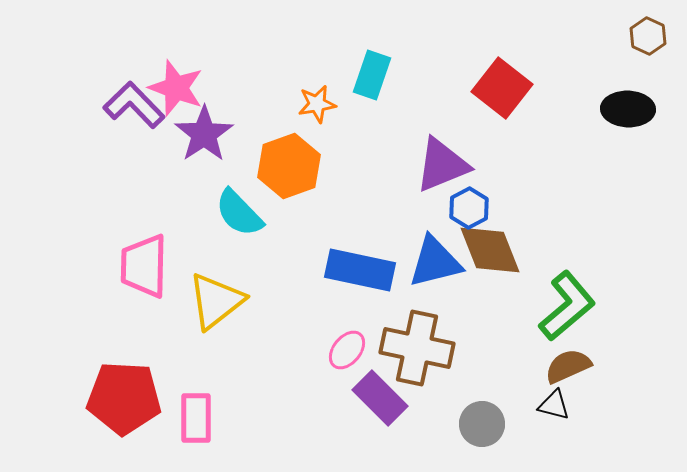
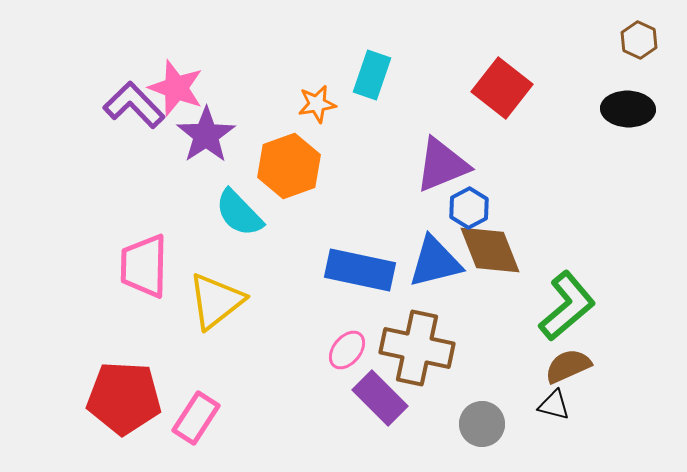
brown hexagon: moved 9 px left, 4 px down
purple star: moved 2 px right, 1 px down
pink rectangle: rotated 33 degrees clockwise
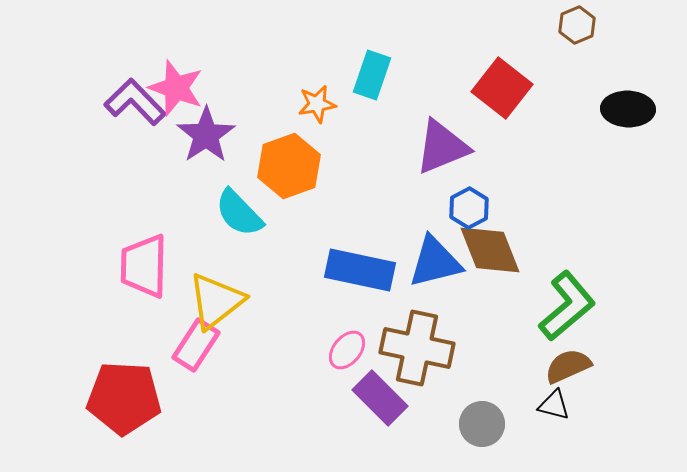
brown hexagon: moved 62 px left, 15 px up; rotated 12 degrees clockwise
purple L-shape: moved 1 px right, 3 px up
purple triangle: moved 18 px up
pink rectangle: moved 73 px up
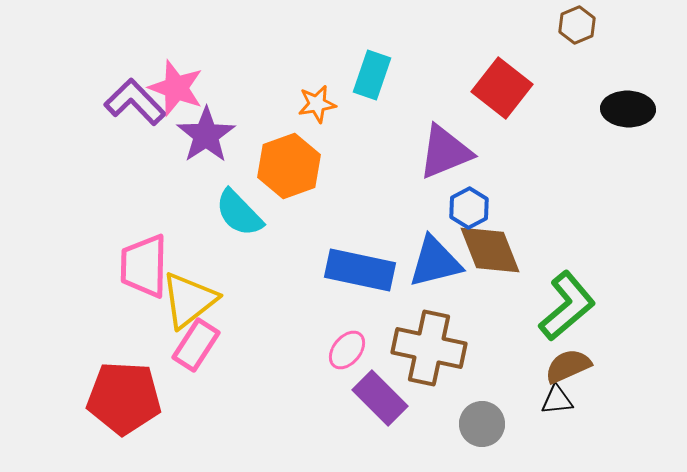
purple triangle: moved 3 px right, 5 px down
yellow triangle: moved 27 px left, 1 px up
brown cross: moved 12 px right
black triangle: moved 3 px right, 5 px up; rotated 20 degrees counterclockwise
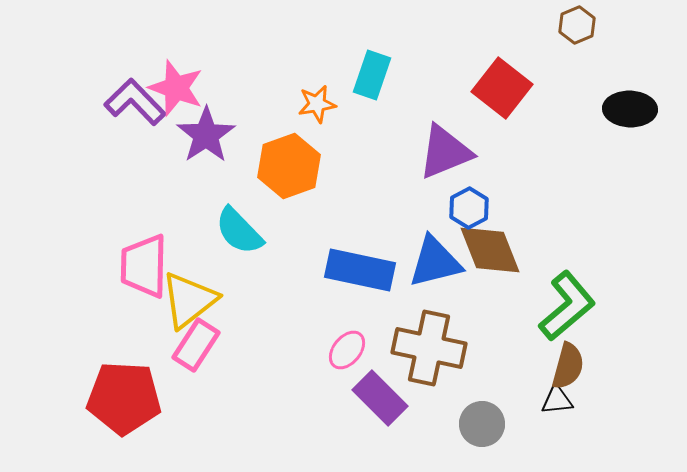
black ellipse: moved 2 px right
cyan semicircle: moved 18 px down
brown semicircle: rotated 129 degrees clockwise
